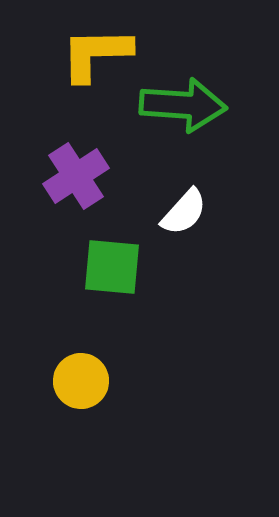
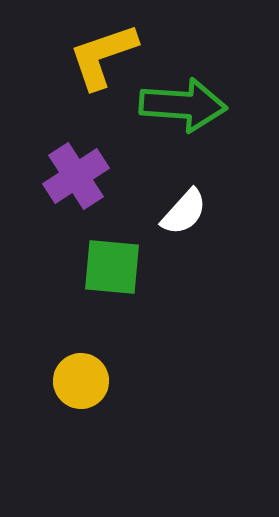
yellow L-shape: moved 7 px right, 2 px down; rotated 18 degrees counterclockwise
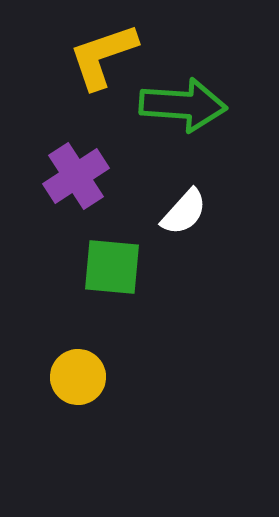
yellow circle: moved 3 px left, 4 px up
